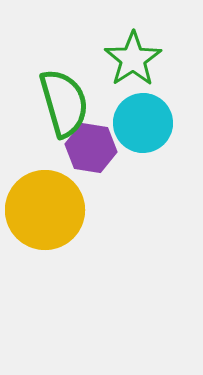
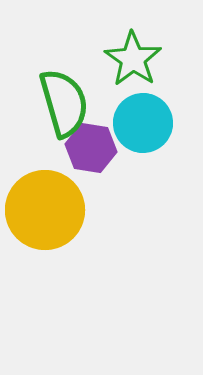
green star: rotated 4 degrees counterclockwise
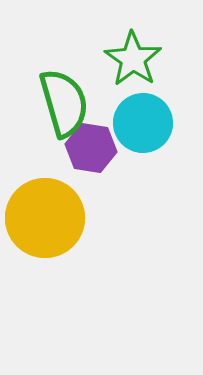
yellow circle: moved 8 px down
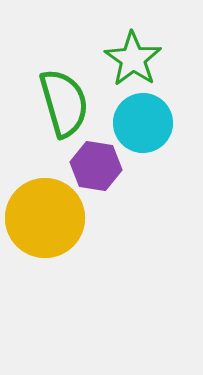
purple hexagon: moved 5 px right, 18 px down
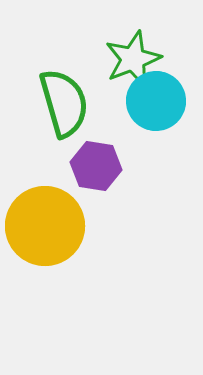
green star: rotated 16 degrees clockwise
cyan circle: moved 13 px right, 22 px up
yellow circle: moved 8 px down
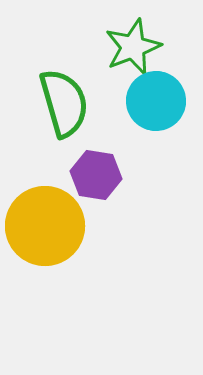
green star: moved 12 px up
purple hexagon: moved 9 px down
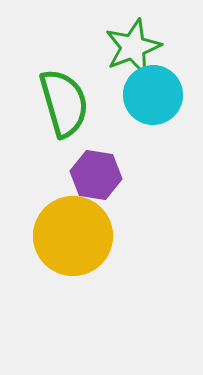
cyan circle: moved 3 px left, 6 px up
yellow circle: moved 28 px right, 10 px down
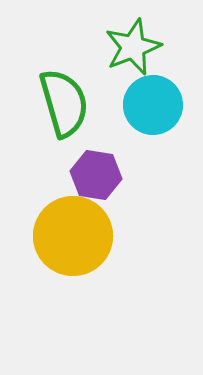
cyan circle: moved 10 px down
